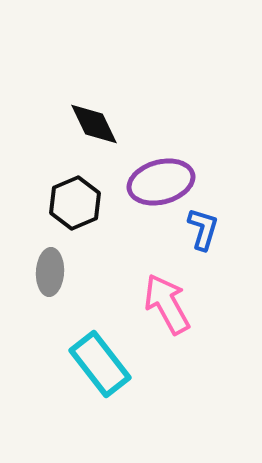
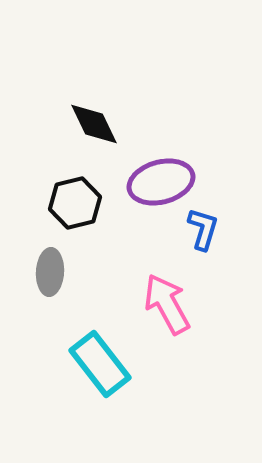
black hexagon: rotated 9 degrees clockwise
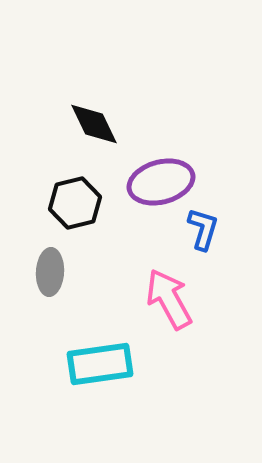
pink arrow: moved 2 px right, 5 px up
cyan rectangle: rotated 60 degrees counterclockwise
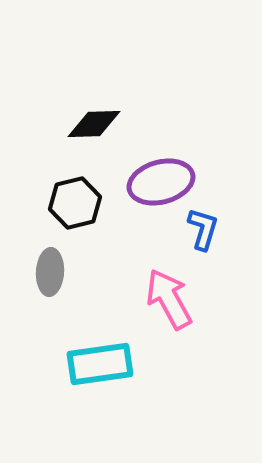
black diamond: rotated 66 degrees counterclockwise
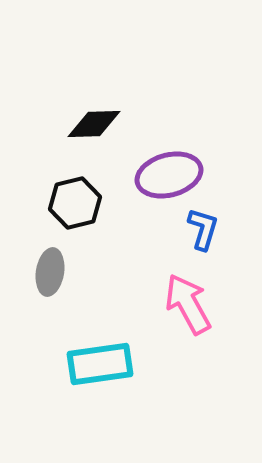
purple ellipse: moved 8 px right, 7 px up
gray ellipse: rotated 6 degrees clockwise
pink arrow: moved 19 px right, 5 px down
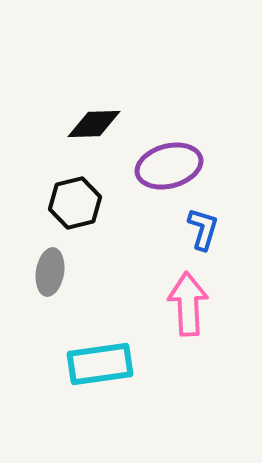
purple ellipse: moved 9 px up
pink arrow: rotated 26 degrees clockwise
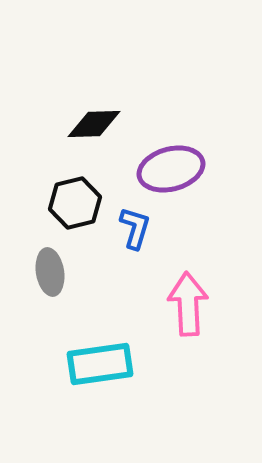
purple ellipse: moved 2 px right, 3 px down
blue L-shape: moved 68 px left, 1 px up
gray ellipse: rotated 18 degrees counterclockwise
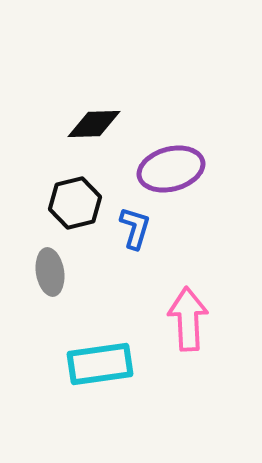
pink arrow: moved 15 px down
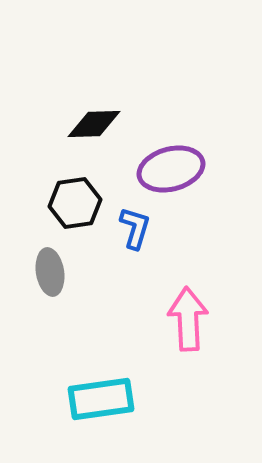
black hexagon: rotated 6 degrees clockwise
cyan rectangle: moved 1 px right, 35 px down
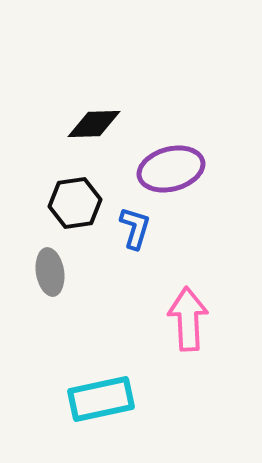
cyan rectangle: rotated 4 degrees counterclockwise
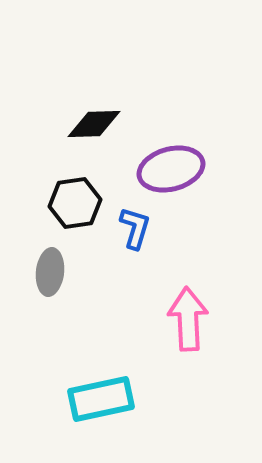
gray ellipse: rotated 15 degrees clockwise
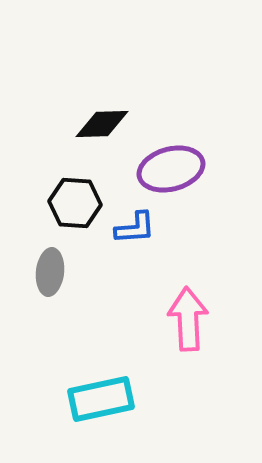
black diamond: moved 8 px right
black hexagon: rotated 12 degrees clockwise
blue L-shape: rotated 69 degrees clockwise
